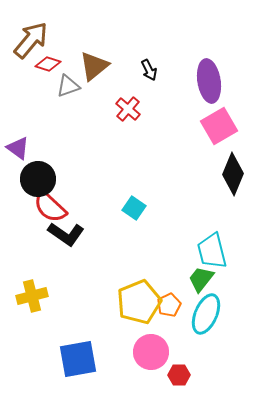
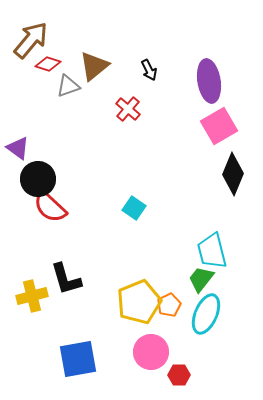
black L-shape: moved 45 px down; rotated 39 degrees clockwise
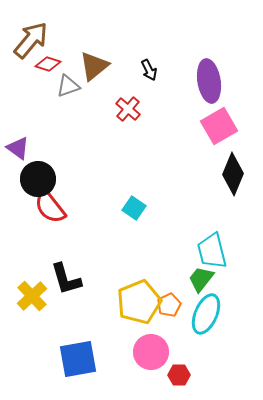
red semicircle: rotated 9 degrees clockwise
yellow cross: rotated 28 degrees counterclockwise
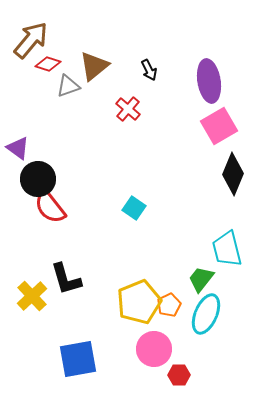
cyan trapezoid: moved 15 px right, 2 px up
pink circle: moved 3 px right, 3 px up
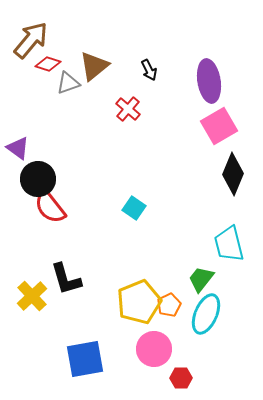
gray triangle: moved 3 px up
cyan trapezoid: moved 2 px right, 5 px up
blue square: moved 7 px right
red hexagon: moved 2 px right, 3 px down
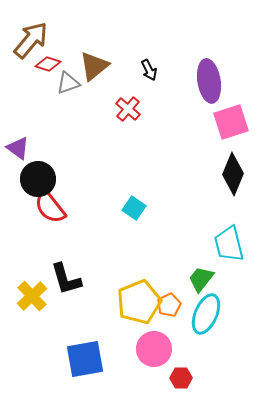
pink square: moved 12 px right, 4 px up; rotated 12 degrees clockwise
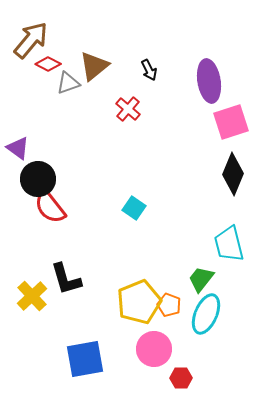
red diamond: rotated 10 degrees clockwise
orange pentagon: rotated 25 degrees counterclockwise
